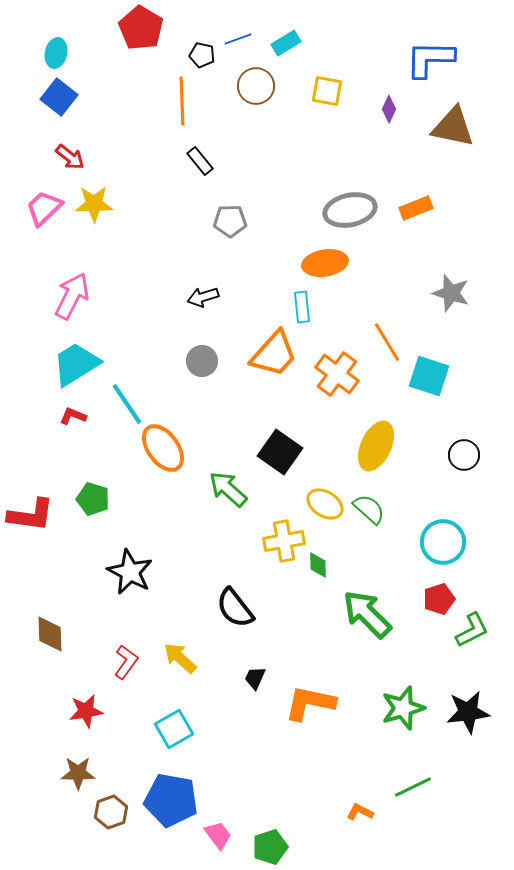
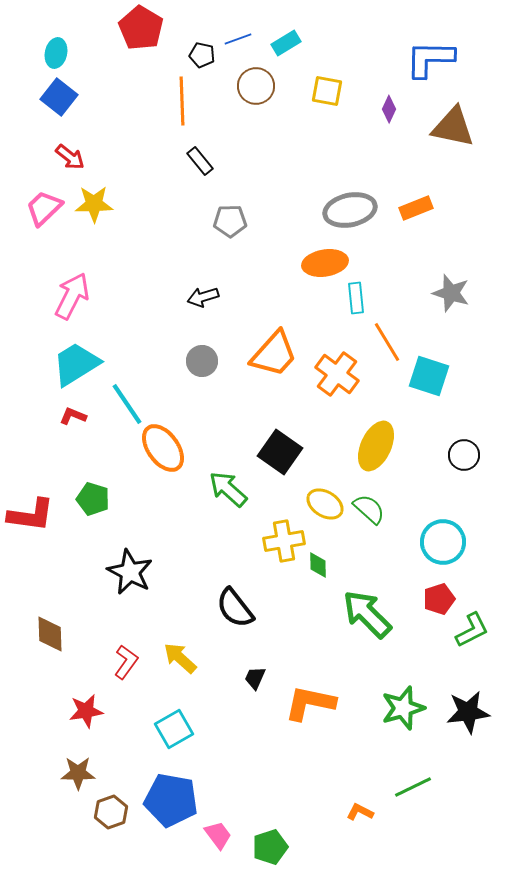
cyan rectangle at (302, 307): moved 54 px right, 9 px up
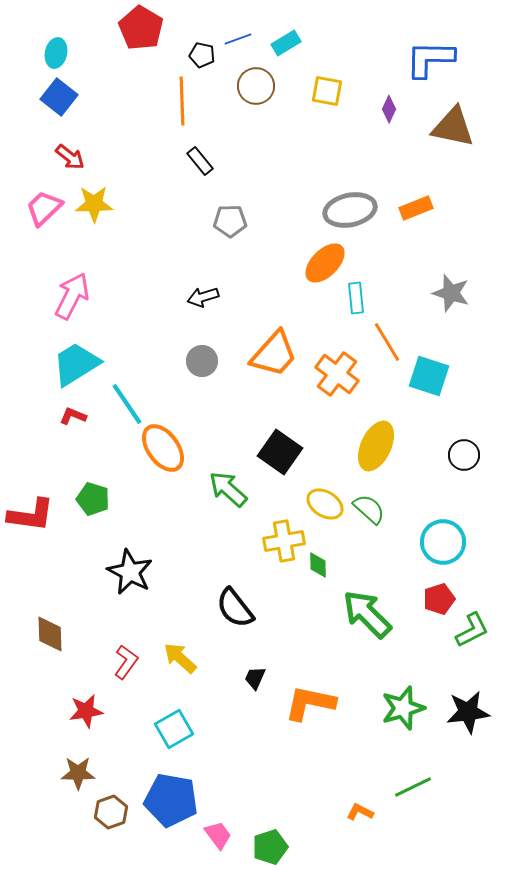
orange ellipse at (325, 263): rotated 36 degrees counterclockwise
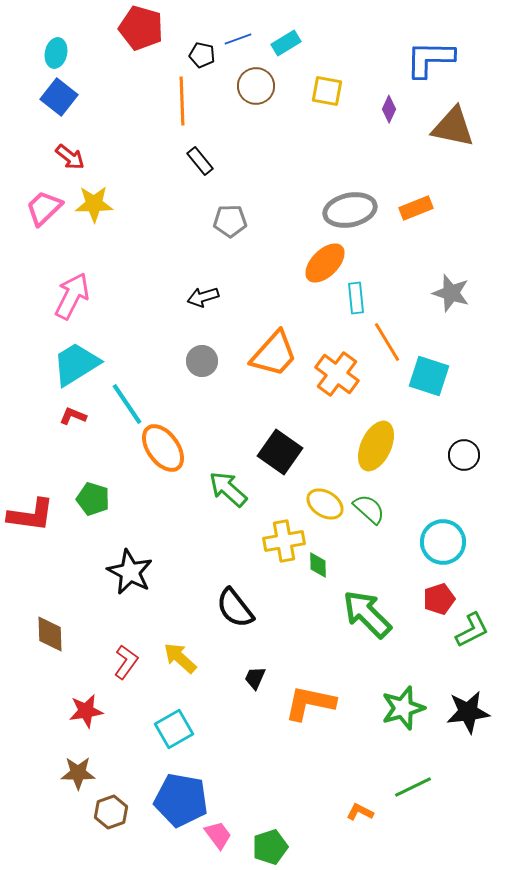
red pentagon at (141, 28): rotated 15 degrees counterclockwise
blue pentagon at (171, 800): moved 10 px right
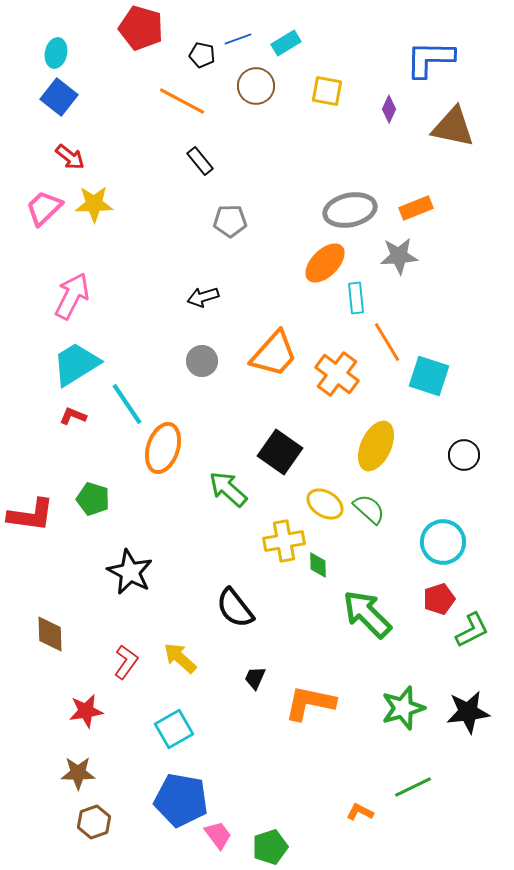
orange line at (182, 101): rotated 60 degrees counterclockwise
gray star at (451, 293): moved 52 px left, 37 px up; rotated 21 degrees counterclockwise
orange ellipse at (163, 448): rotated 54 degrees clockwise
brown hexagon at (111, 812): moved 17 px left, 10 px down
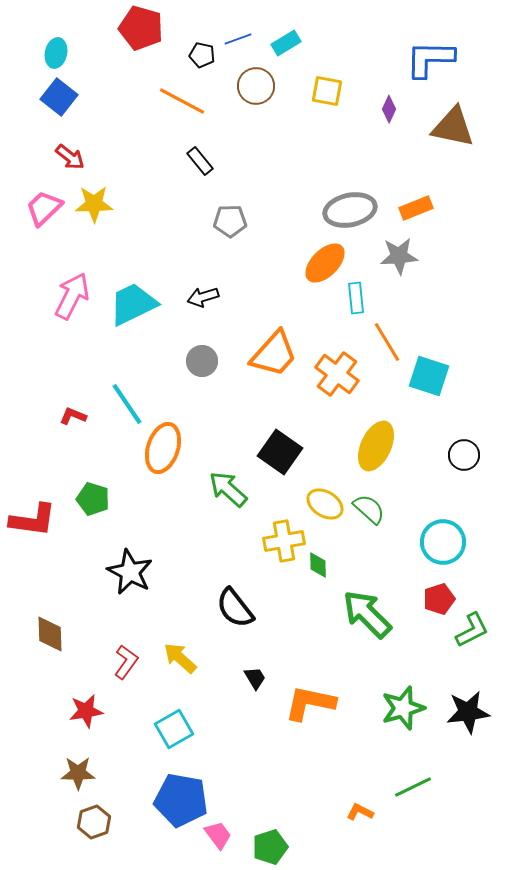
cyan trapezoid at (76, 364): moved 57 px right, 60 px up; rotated 6 degrees clockwise
red L-shape at (31, 515): moved 2 px right, 5 px down
black trapezoid at (255, 678): rotated 125 degrees clockwise
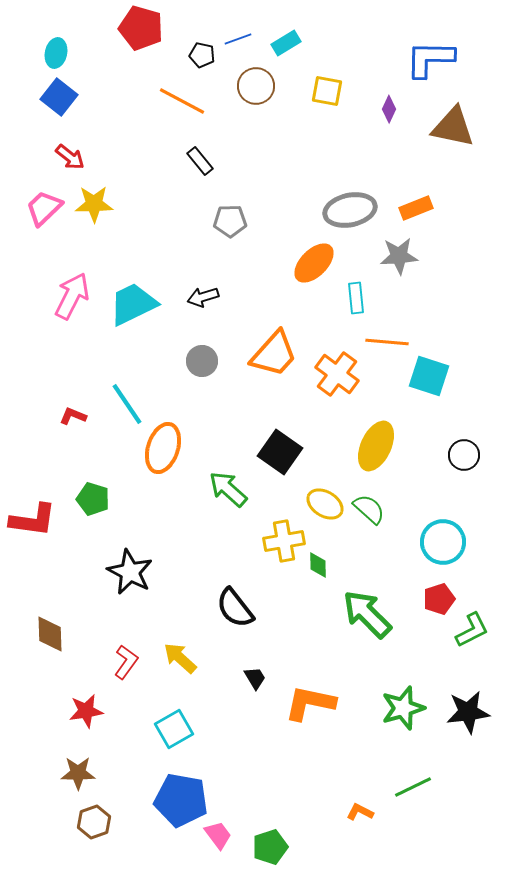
orange ellipse at (325, 263): moved 11 px left
orange line at (387, 342): rotated 54 degrees counterclockwise
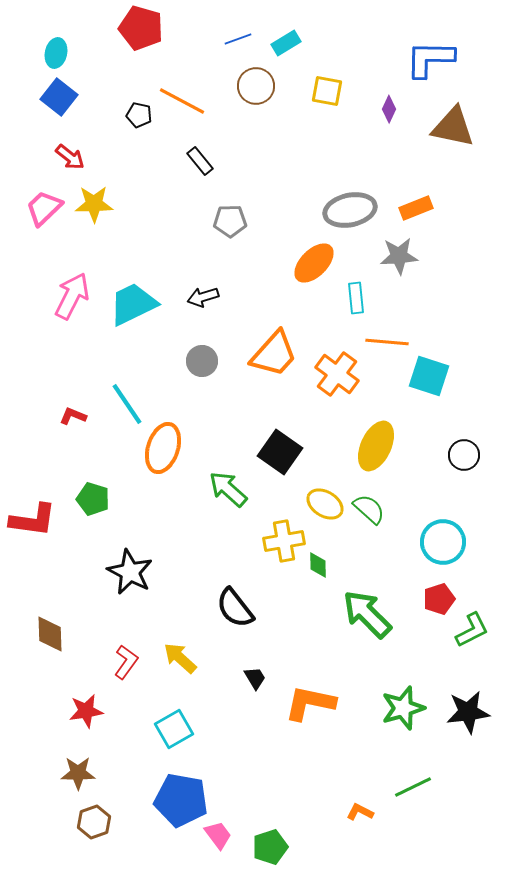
black pentagon at (202, 55): moved 63 px left, 60 px down
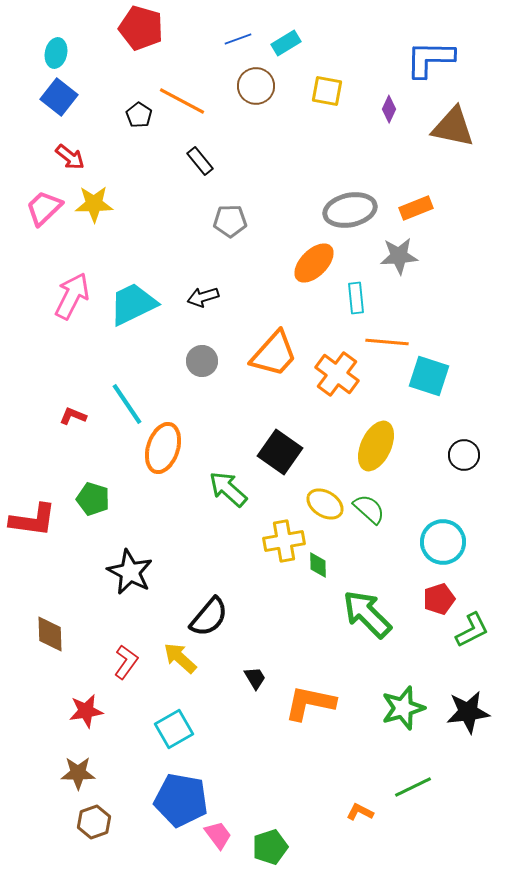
black pentagon at (139, 115): rotated 20 degrees clockwise
black semicircle at (235, 608): moved 26 px left, 9 px down; rotated 102 degrees counterclockwise
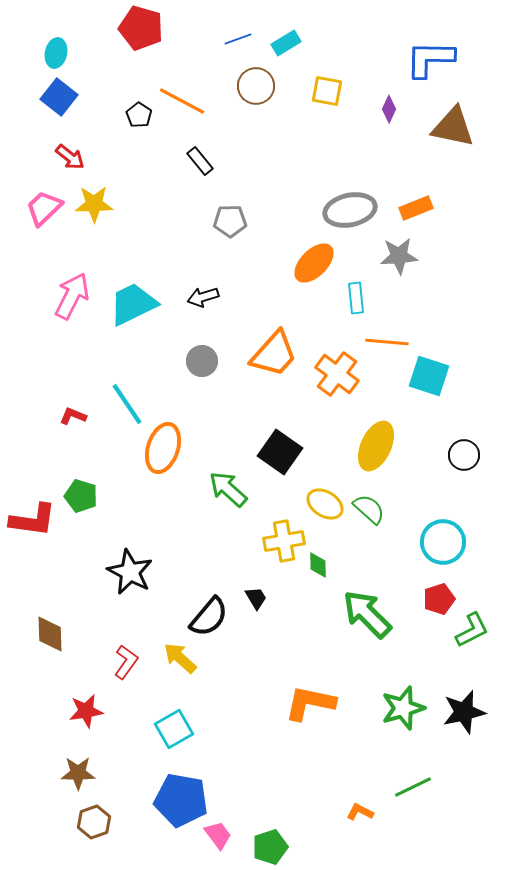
green pentagon at (93, 499): moved 12 px left, 3 px up
black trapezoid at (255, 678): moved 1 px right, 80 px up
black star at (468, 712): moved 4 px left; rotated 6 degrees counterclockwise
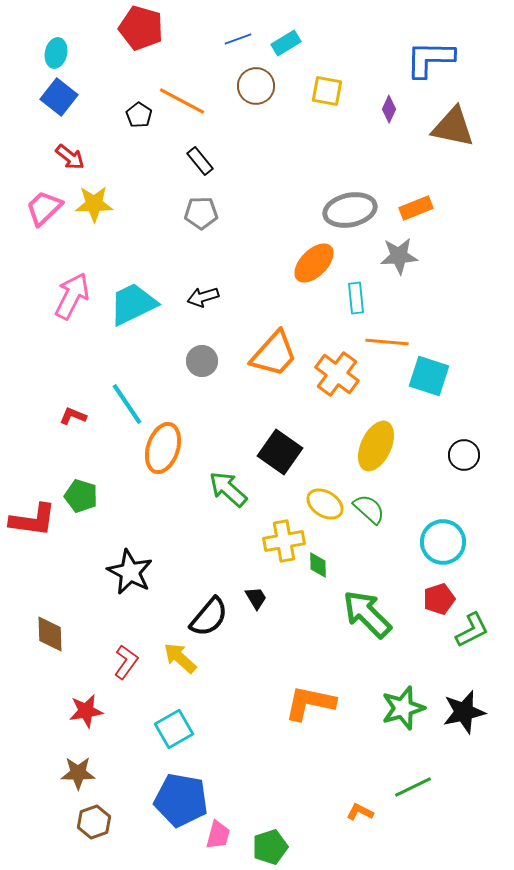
gray pentagon at (230, 221): moved 29 px left, 8 px up
pink trapezoid at (218, 835): rotated 52 degrees clockwise
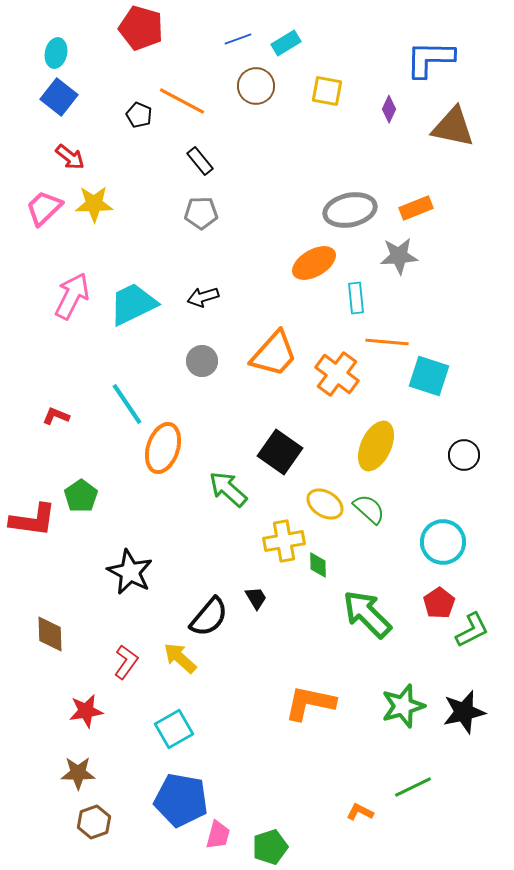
black pentagon at (139, 115): rotated 10 degrees counterclockwise
orange ellipse at (314, 263): rotated 15 degrees clockwise
red L-shape at (73, 416): moved 17 px left
green pentagon at (81, 496): rotated 20 degrees clockwise
red pentagon at (439, 599): moved 4 px down; rotated 16 degrees counterclockwise
green star at (403, 708): moved 2 px up
